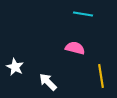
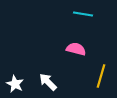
pink semicircle: moved 1 px right, 1 px down
white star: moved 17 px down
yellow line: rotated 25 degrees clockwise
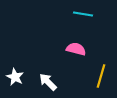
white star: moved 7 px up
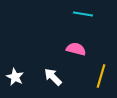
white arrow: moved 5 px right, 5 px up
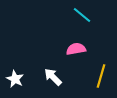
cyan line: moved 1 px left, 1 px down; rotated 30 degrees clockwise
pink semicircle: rotated 24 degrees counterclockwise
white star: moved 2 px down
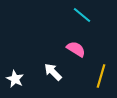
pink semicircle: rotated 42 degrees clockwise
white arrow: moved 5 px up
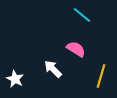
white arrow: moved 3 px up
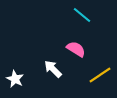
yellow line: moved 1 px left, 1 px up; rotated 40 degrees clockwise
